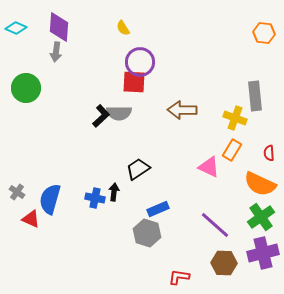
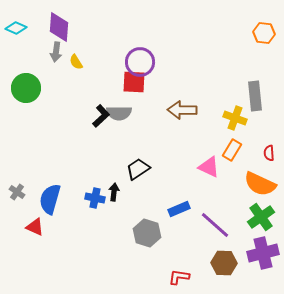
yellow semicircle: moved 47 px left, 34 px down
blue rectangle: moved 21 px right
red triangle: moved 4 px right, 8 px down
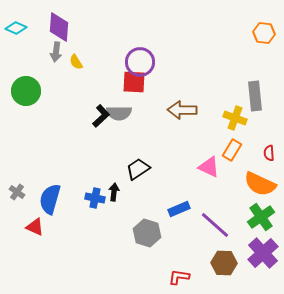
green circle: moved 3 px down
purple cross: rotated 28 degrees counterclockwise
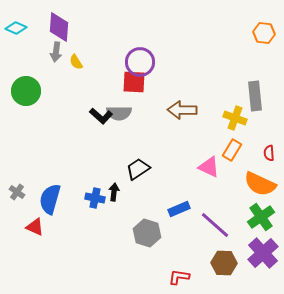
black L-shape: rotated 85 degrees clockwise
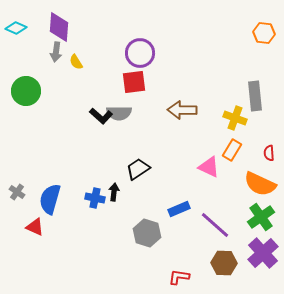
purple circle: moved 9 px up
red square: rotated 10 degrees counterclockwise
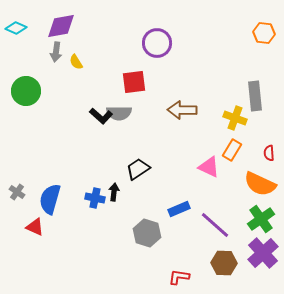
purple diamond: moved 2 px right, 1 px up; rotated 76 degrees clockwise
purple circle: moved 17 px right, 10 px up
green cross: moved 2 px down
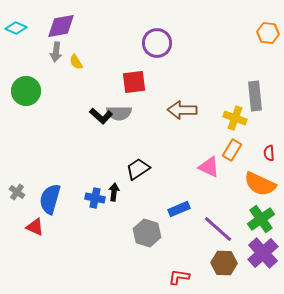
orange hexagon: moved 4 px right
purple line: moved 3 px right, 4 px down
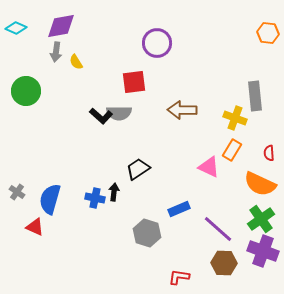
purple cross: moved 2 px up; rotated 28 degrees counterclockwise
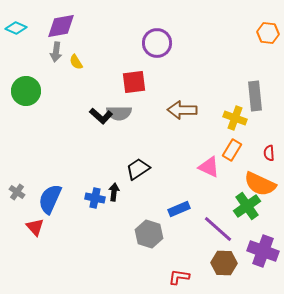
blue semicircle: rotated 8 degrees clockwise
green cross: moved 14 px left, 13 px up
red triangle: rotated 24 degrees clockwise
gray hexagon: moved 2 px right, 1 px down
